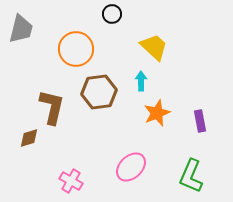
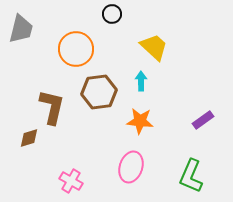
orange star: moved 17 px left, 8 px down; rotated 28 degrees clockwise
purple rectangle: moved 3 px right, 1 px up; rotated 65 degrees clockwise
pink ellipse: rotated 28 degrees counterclockwise
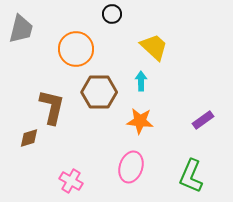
brown hexagon: rotated 8 degrees clockwise
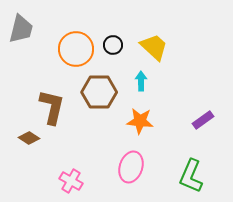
black circle: moved 1 px right, 31 px down
brown diamond: rotated 50 degrees clockwise
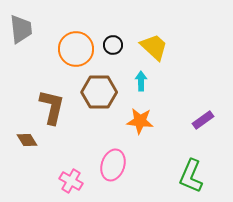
gray trapezoid: rotated 20 degrees counterclockwise
brown diamond: moved 2 px left, 2 px down; rotated 25 degrees clockwise
pink ellipse: moved 18 px left, 2 px up
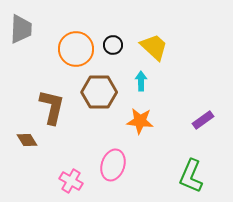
gray trapezoid: rotated 8 degrees clockwise
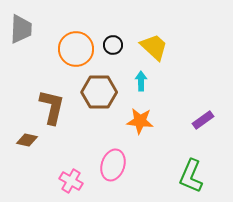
brown diamond: rotated 45 degrees counterclockwise
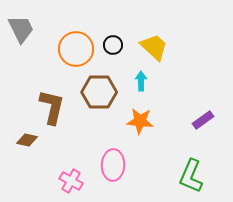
gray trapezoid: rotated 28 degrees counterclockwise
pink ellipse: rotated 16 degrees counterclockwise
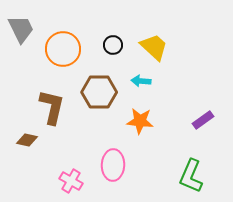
orange circle: moved 13 px left
cyan arrow: rotated 84 degrees counterclockwise
